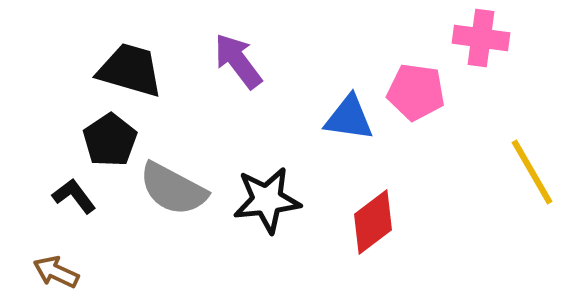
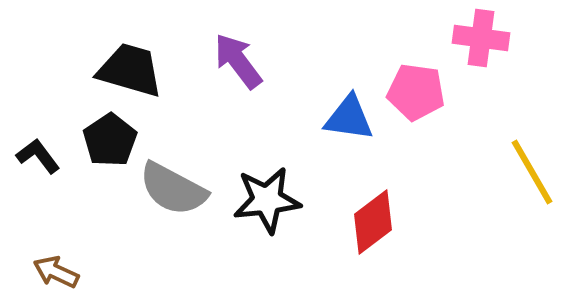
black L-shape: moved 36 px left, 40 px up
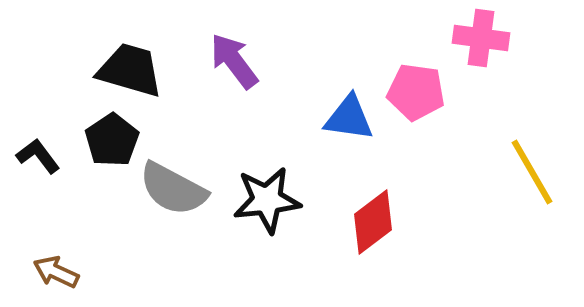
purple arrow: moved 4 px left
black pentagon: moved 2 px right
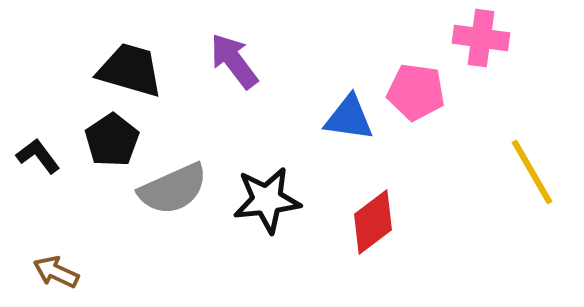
gray semicircle: rotated 52 degrees counterclockwise
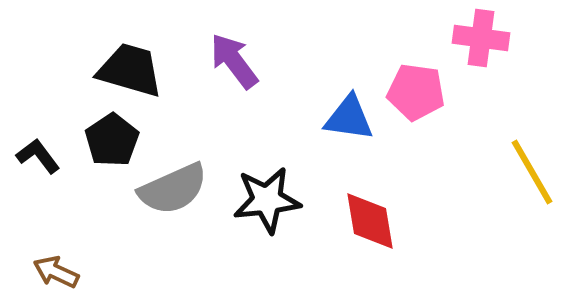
red diamond: moved 3 px left, 1 px up; rotated 62 degrees counterclockwise
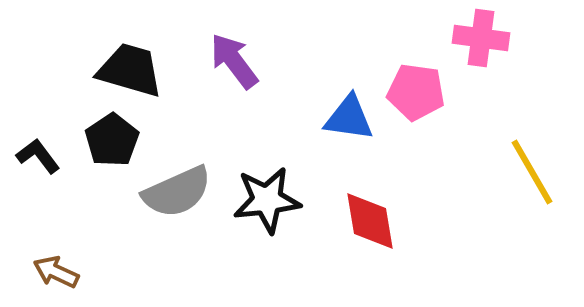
gray semicircle: moved 4 px right, 3 px down
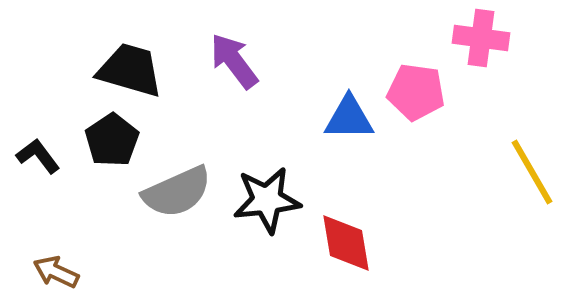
blue triangle: rotated 8 degrees counterclockwise
red diamond: moved 24 px left, 22 px down
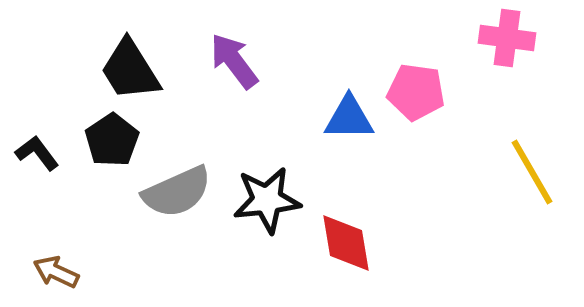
pink cross: moved 26 px right
black trapezoid: rotated 138 degrees counterclockwise
black L-shape: moved 1 px left, 3 px up
